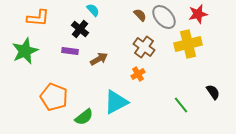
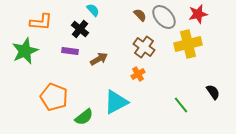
orange L-shape: moved 3 px right, 4 px down
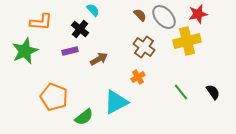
yellow cross: moved 1 px left, 3 px up
purple rectangle: rotated 21 degrees counterclockwise
orange cross: moved 3 px down
green line: moved 13 px up
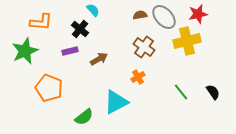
brown semicircle: rotated 56 degrees counterclockwise
orange pentagon: moved 5 px left, 9 px up
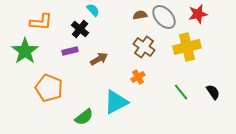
yellow cross: moved 6 px down
green star: rotated 12 degrees counterclockwise
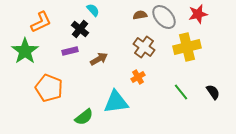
orange L-shape: rotated 30 degrees counterclockwise
cyan triangle: rotated 20 degrees clockwise
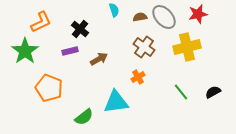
cyan semicircle: moved 21 px right; rotated 24 degrees clockwise
brown semicircle: moved 2 px down
black semicircle: rotated 84 degrees counterclockwise
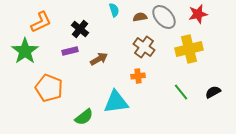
yellow cross: moved 2 px right, 2 px down
orange cross: moved 1 px up; rotated 24 degrees clockwise
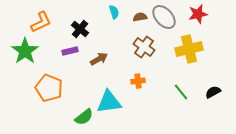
cyan semicircle: moved 2 px down
orange cross: moved 5 px down
cyan triangle: moved 7 px left
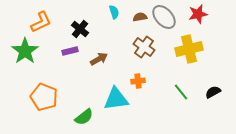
orange pentagon: moved 5 px left, 9 px down
cyan triangle: moved 7 px right, 3 px up
